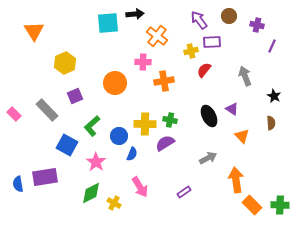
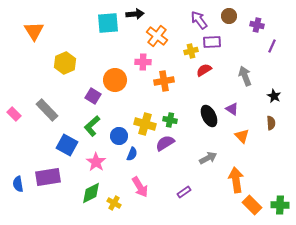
red semicircle at (204, 70): rotated 21 degrees clockwise
orange circle at (115, 83): moved 3 px up
purple square at (75, 96): moved 18 px right; rotated 35 degrees counterclockwise
yellow cross at (145, 124): rotated 15 degrees clockwise
purple rectangle at (45, 177): moved 3 px right
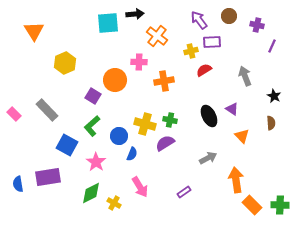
pink cross at (143, 62): moved 4 px left
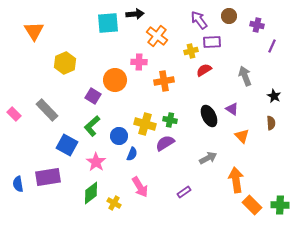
green diamond at (91, 193): rotated 10 degrees counterclockwise
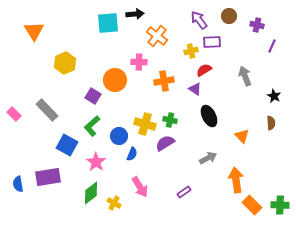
purple triangle at (232, 109): moved 37 px left, 20 px up
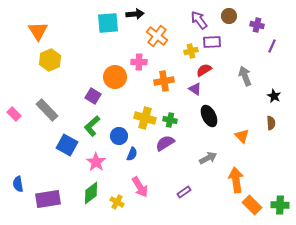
orange triangle at (34, 31): moved 4 px right
yellow hexagon at (65, 63): moved 15 px left, 3 px up
orange circle at (115, 80): moved 3 px up
yellow cross at (145, 124): moved 6 px up
purple rectangle at (48, 177): moved 22 px down
yellow cross at (114, 203): moved 3 px right, 1 px up
